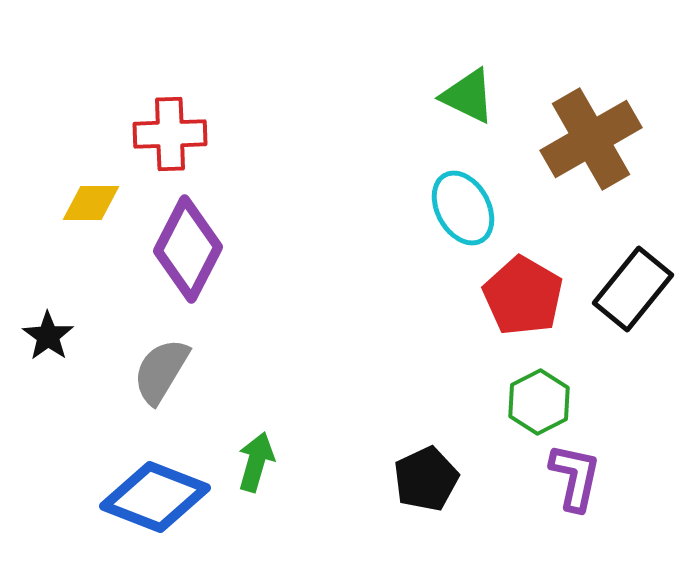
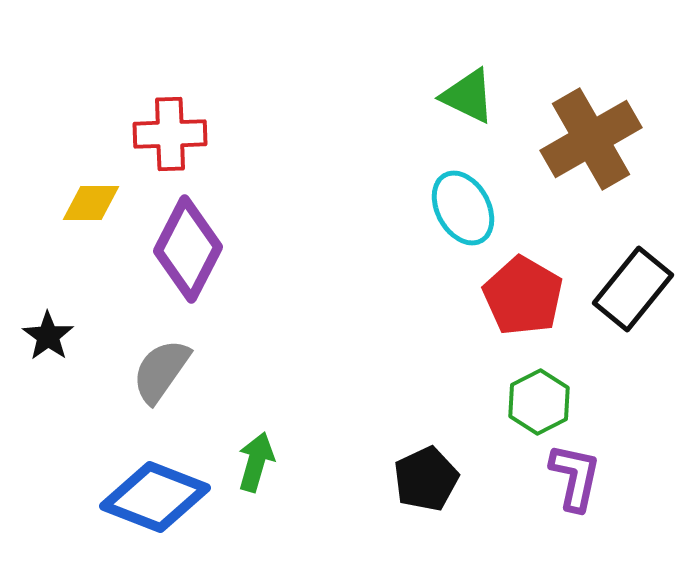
gray semicircle: rotated 4 degrees clockwise
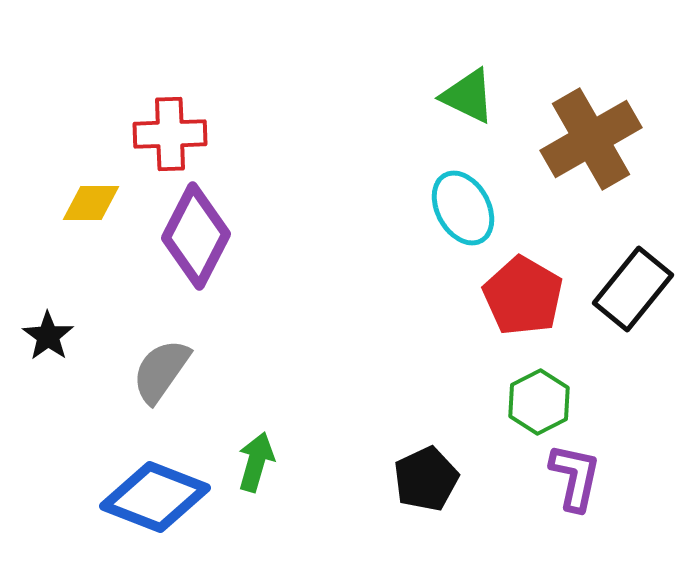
purple diamond: moved 8 px right, 13 px up
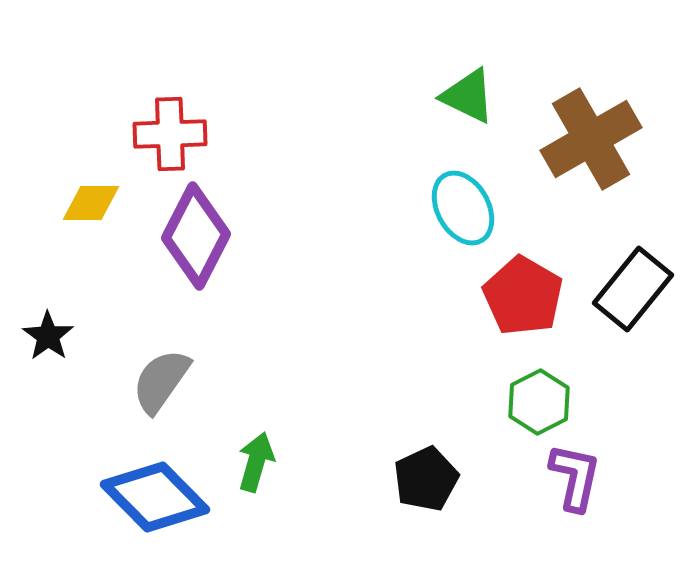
gray semicircle: moved 10 px down
blue diamond: rotated 24 degrees clockwise
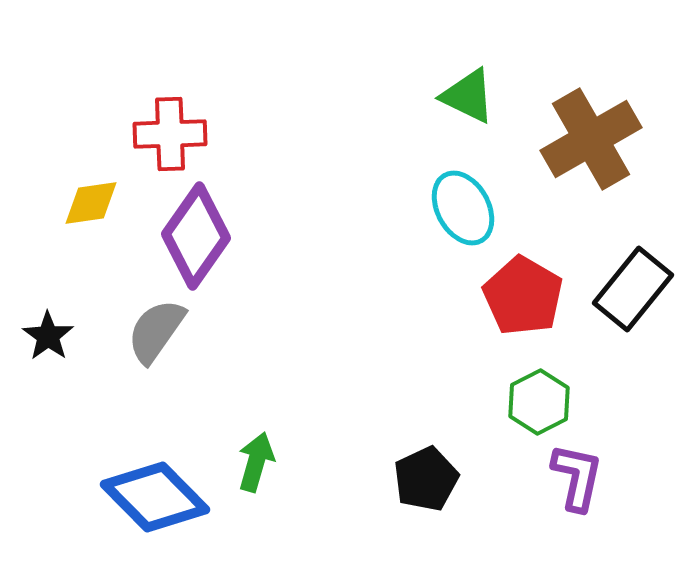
yellow diamond: rotated 8 degrees counterclockwise
purple diamond: rotated 8 degrees clockwise
gray semicircle: moved 5 px left, 50 px up
purple L-shape: moved 2 px right
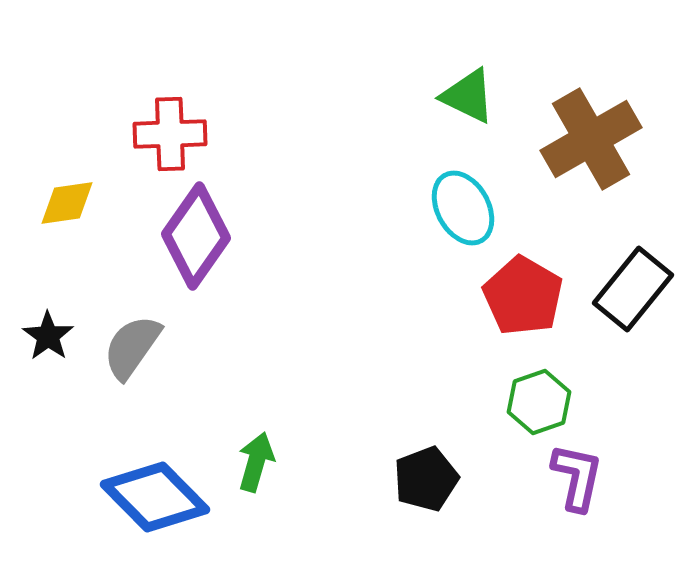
yellow diamond: moved 24 px left
gray semicircle: moved 24 px left, 16 px down
green hexagon: rotated 8 degrees clockwise
black pentagon: rotated 4 degrees clockwise
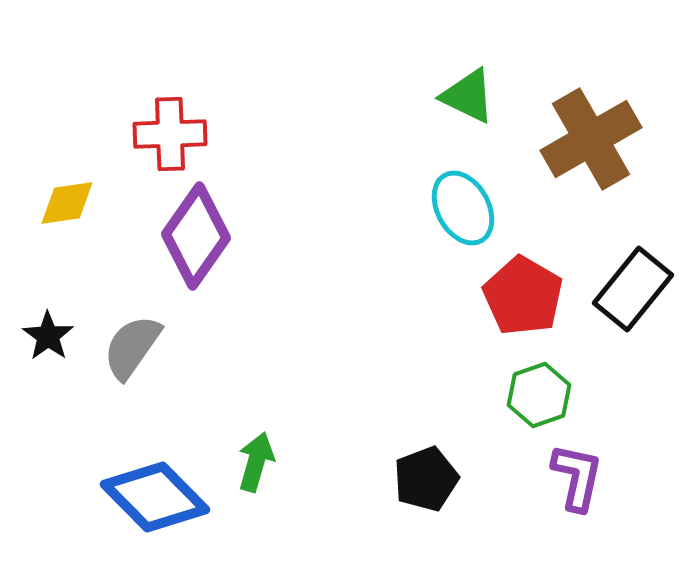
green hexagon: moved 7 px up
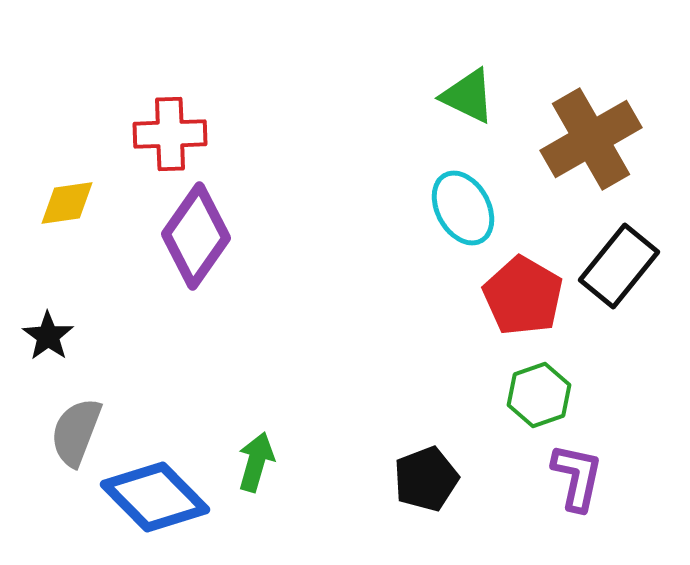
black rectangle: moved 14 px left, 23 px up
gray semicircle: moved 56 px left, 85 px down; rotated 14 degrees counterclockwise
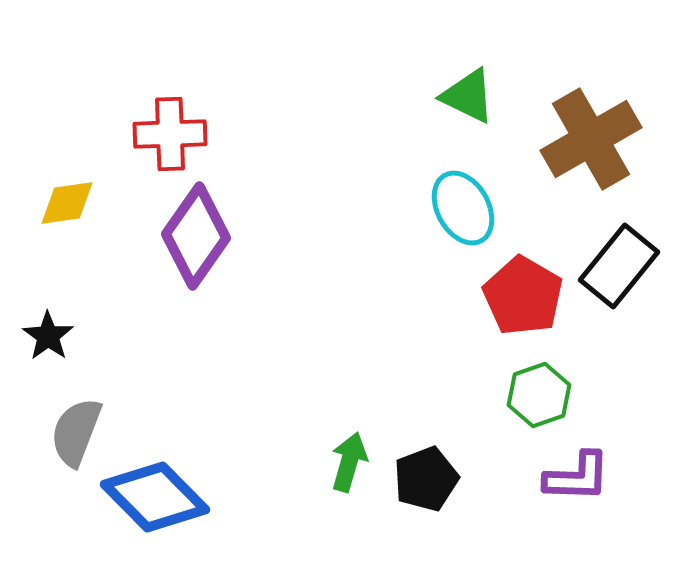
green arrow: moved 93 px right
purple L-shape: rotated 80 degrees clockwise
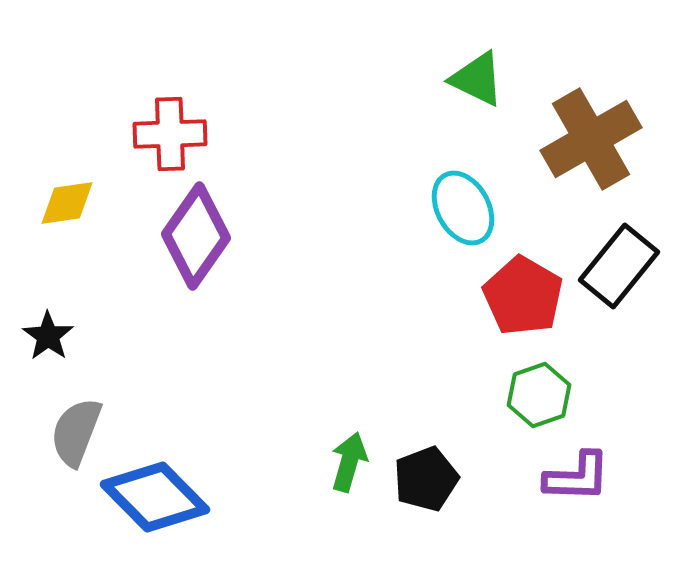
green triangle: moved 9 px right, 17 px up
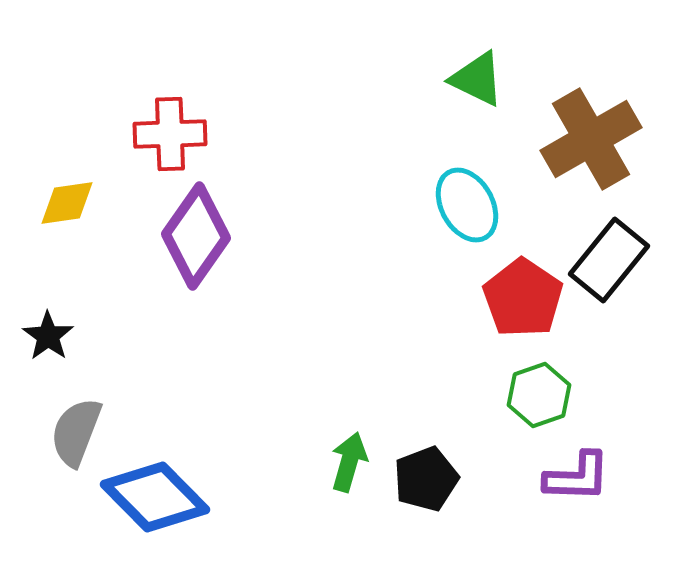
cyan ellipse: moved 4 px right, 3 px up
black rectangle: moved 10 px left, 6 px up
red pentagon: moved 2 px down; rotated 4 degrees clockwise
